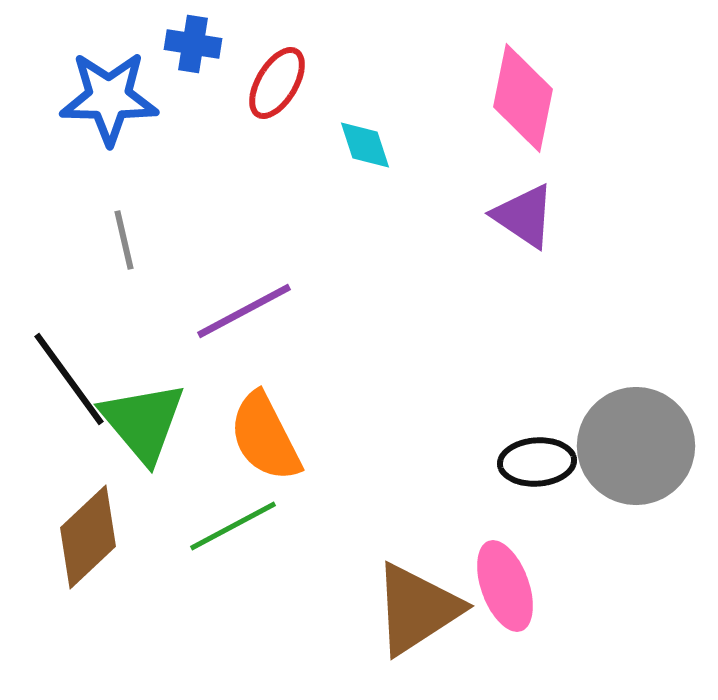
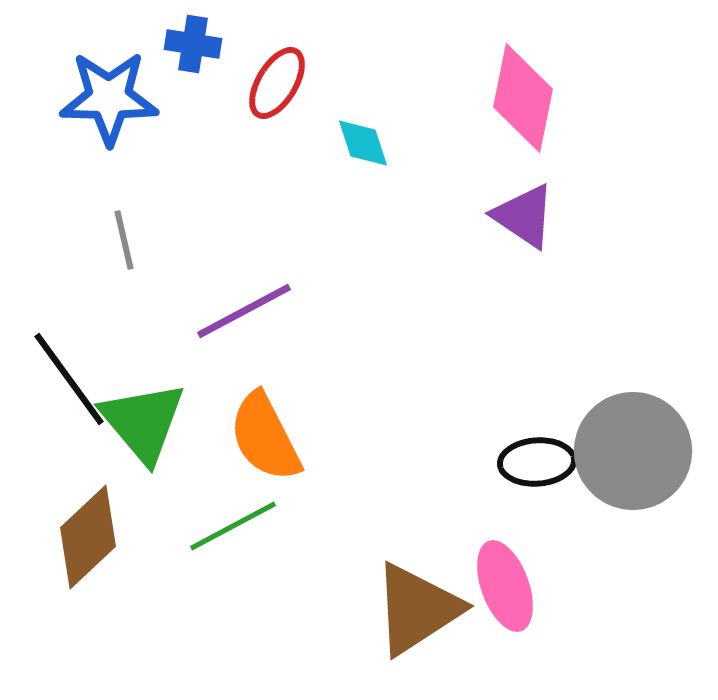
cyan diamond: moved 2 px left, 2 px up
gray circle: moved 3 px left, 5 px down
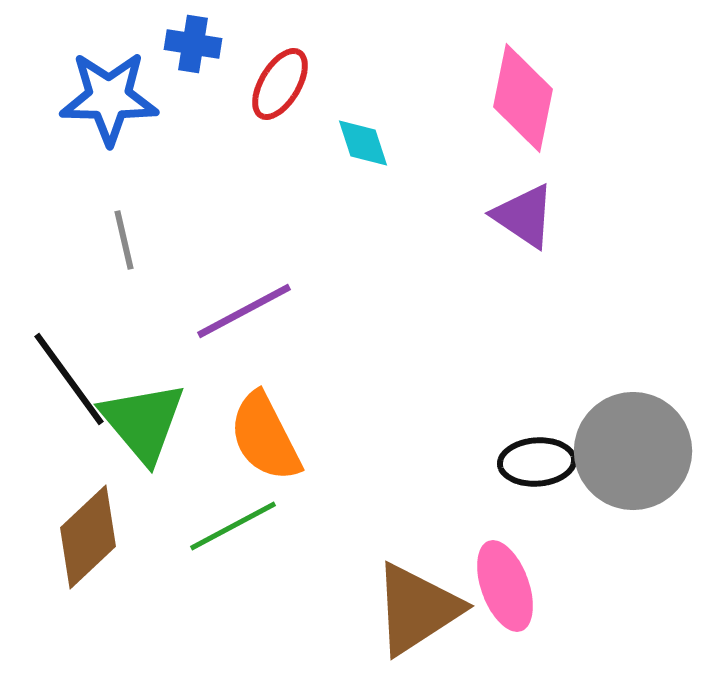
red ellipse: moved 3 px right, 1 px down
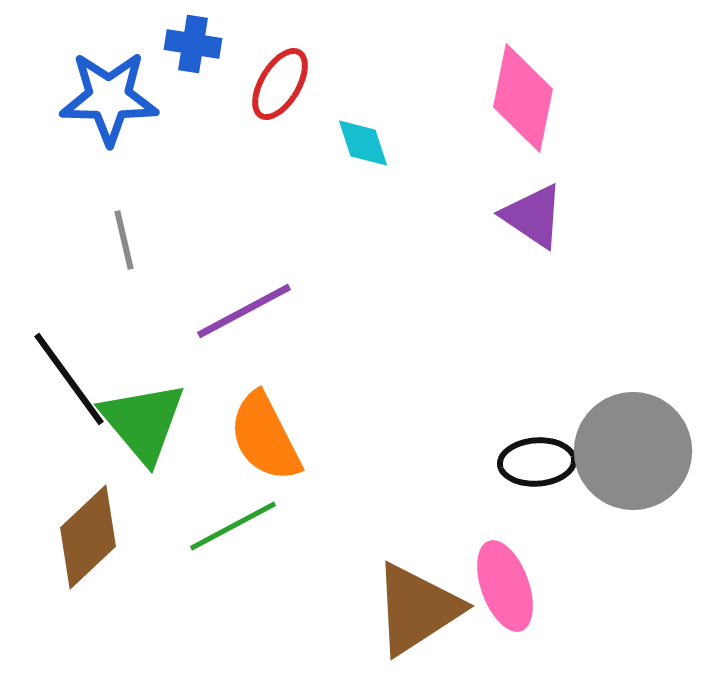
purple triangle: moved 9 px right
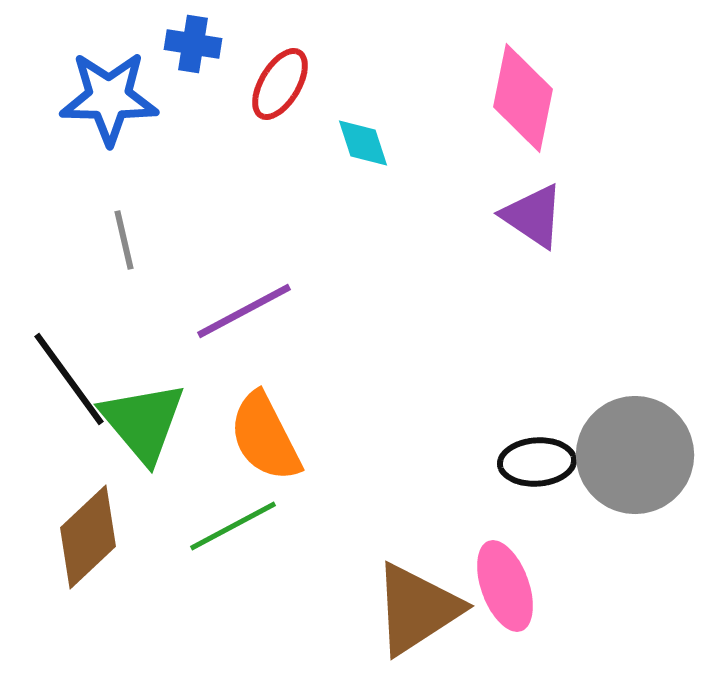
gray circle: moved 2 px right, 4 px down
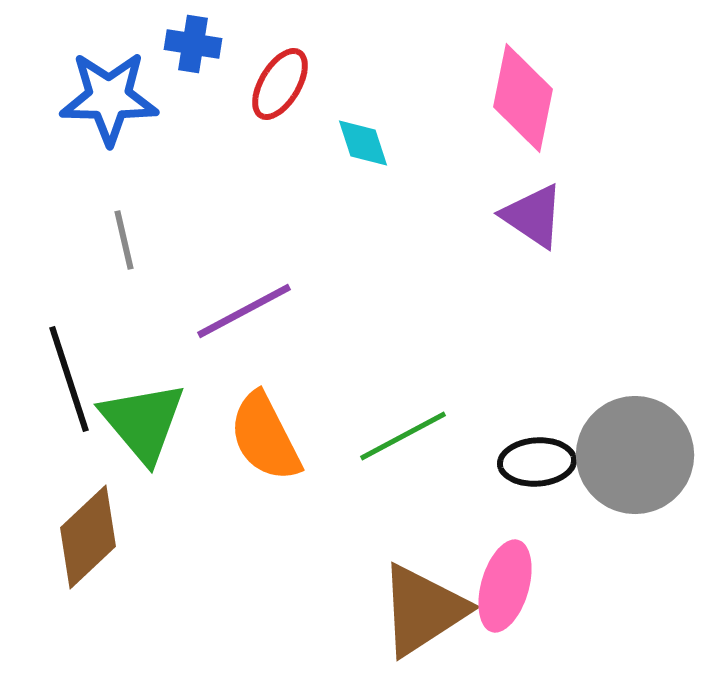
black line: rotated 18 degrees clockwise
green line: moved 170 px right, 90 px up
pink ellipse: rotated 36 degrees clockwise
brown triangle: moved 6 px right, 1 px down
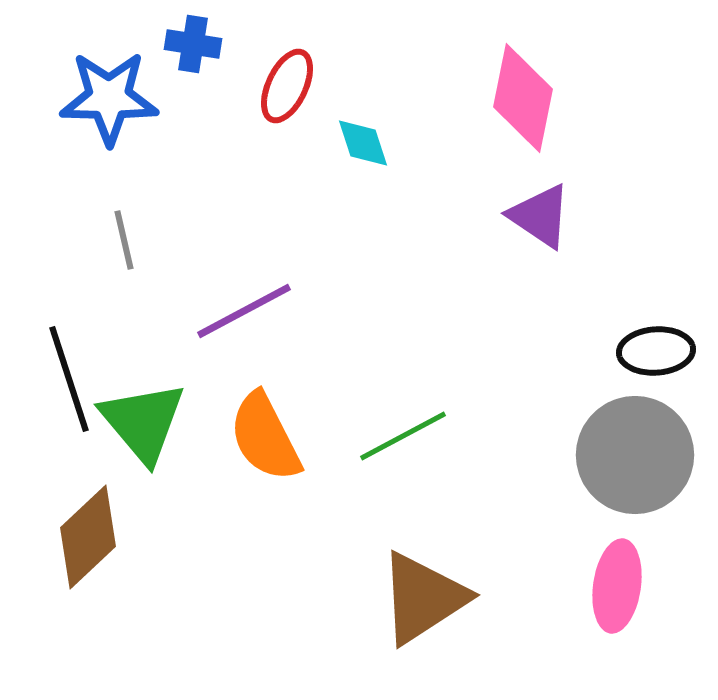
red ellipse: moved 7 px right, 2 px down; rotated 6 degrees counterclockwise
purple triangle: moved 7 px right
black ellipse: moved 119 px right, 111 px up
pink ellipse: moved 112 px right; rotated 8 degrees counterclockwise
brown triangle: moved 12 px up
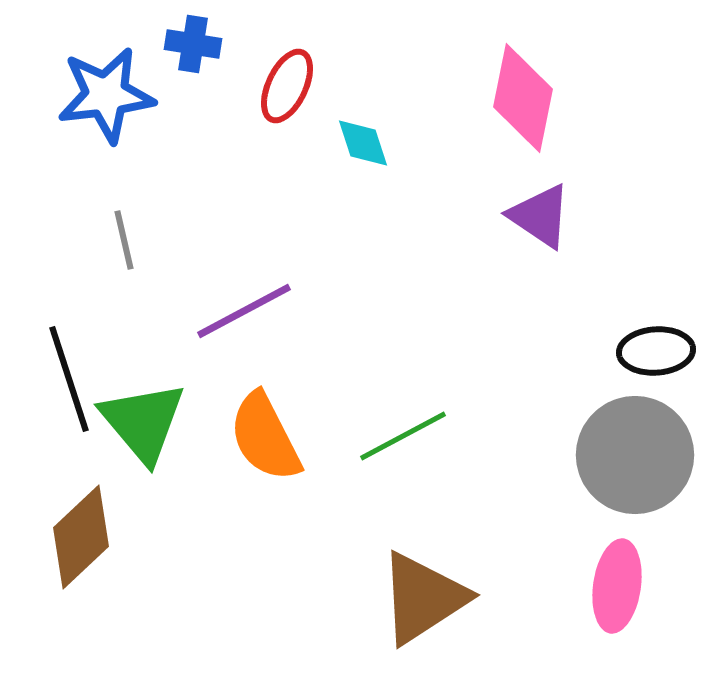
blue star: moved 3 px left, 3 px up; rotated 8 degrees counterclockwise
brown diamond: moved 7 px left
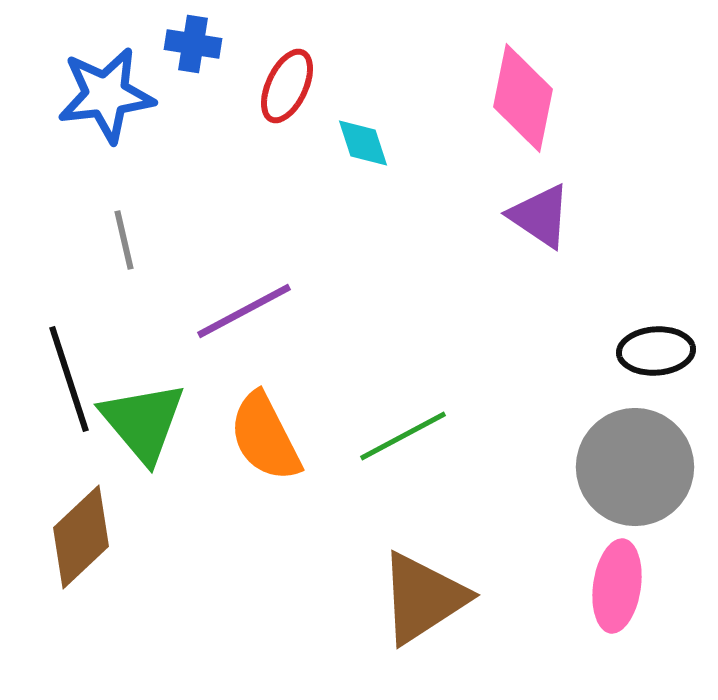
gray circle: moved 12 px down
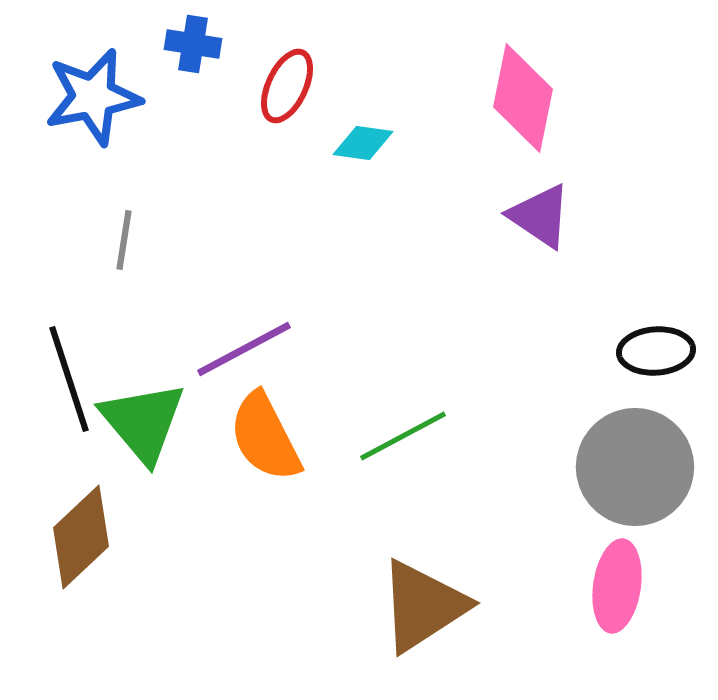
blue star: moved 13 px left, 2 px down; rotated 4 degrees counterclockwise
cyan diamond: rotated 64 degrees counterclockwise
gray line: rotated 22 degrees clockwise
purple line: moved 38 px down
brown triangle: moved 8 px down
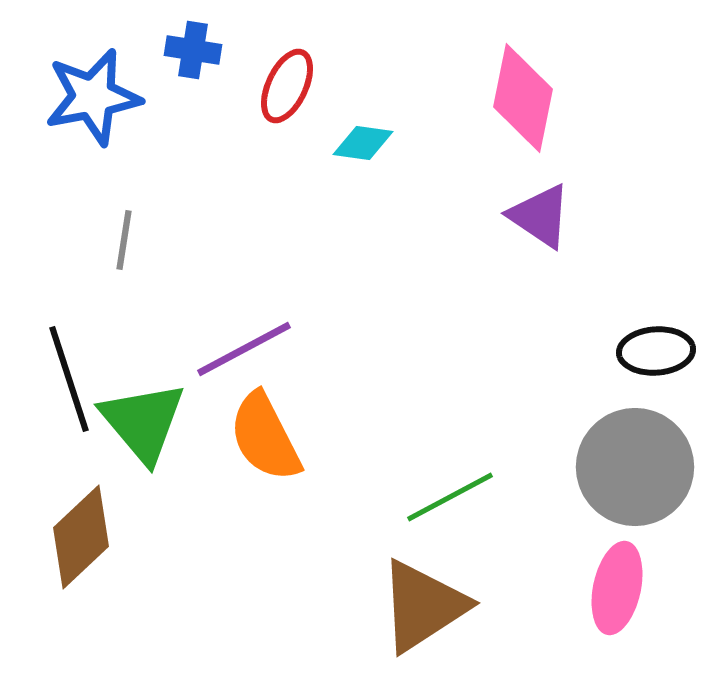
blue cross: moved 6 px down
green line: moved 47 px right, 61 px down
pink ellipse: moved 2 px down; rotated 4 degrees clockwise
